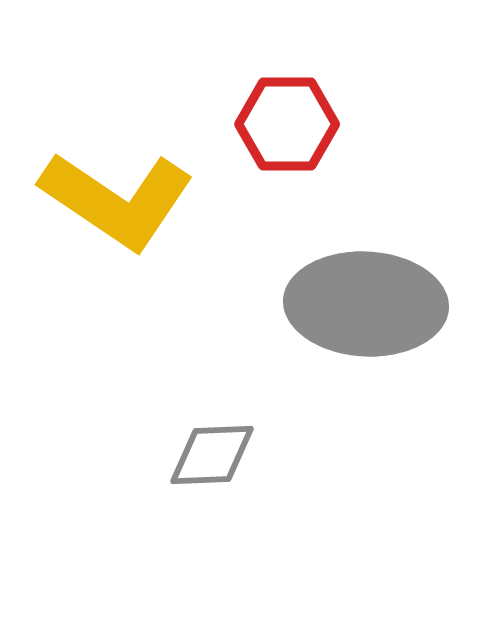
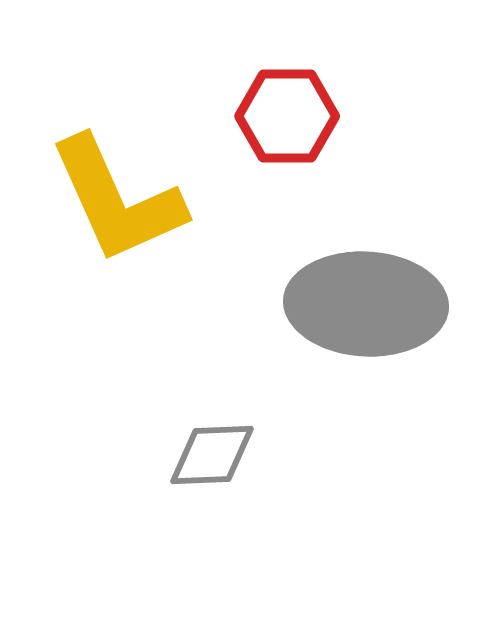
red hexagon: moved 8 px up
yellow L-shape: rotated 32 degrees clockwise
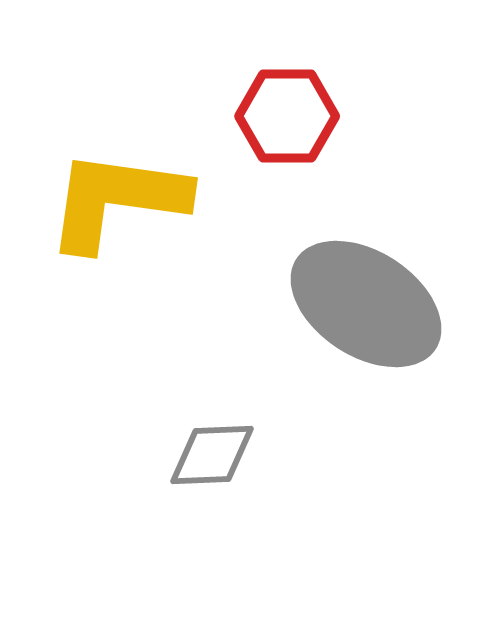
yellow L-shape: rotated 122 degrees clockwise
gray ellipse: rotated 30 degrees clockwise
